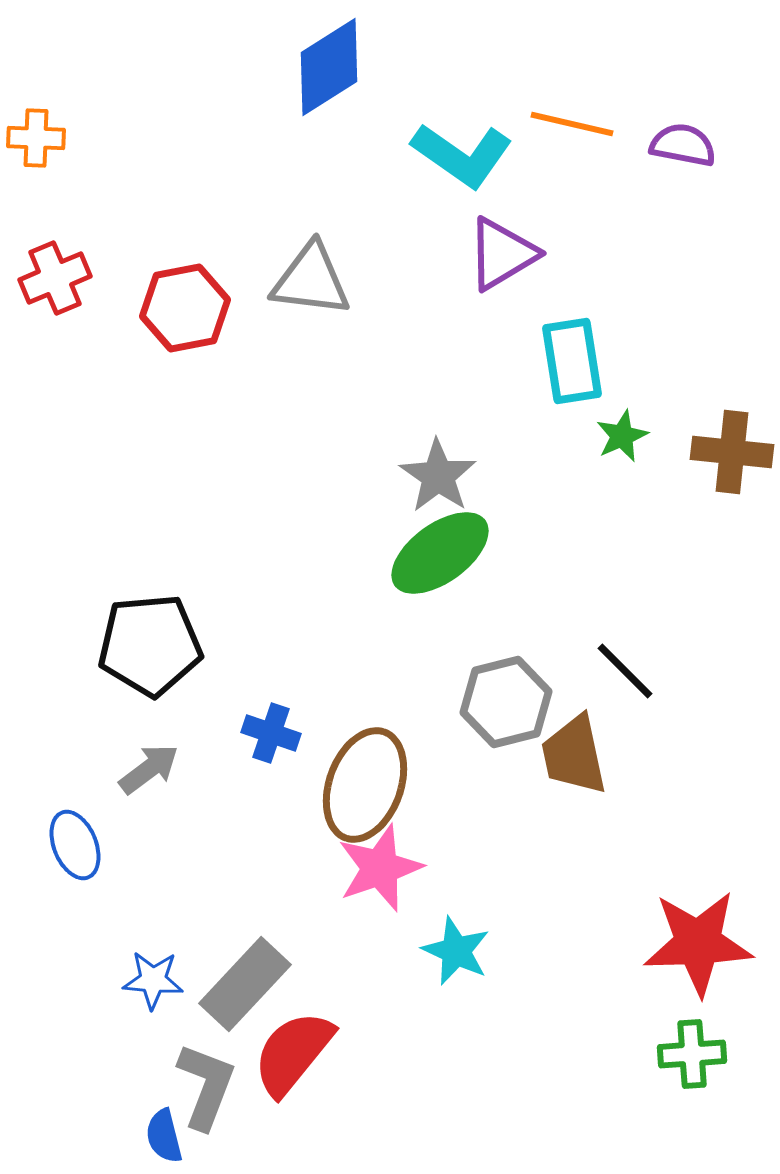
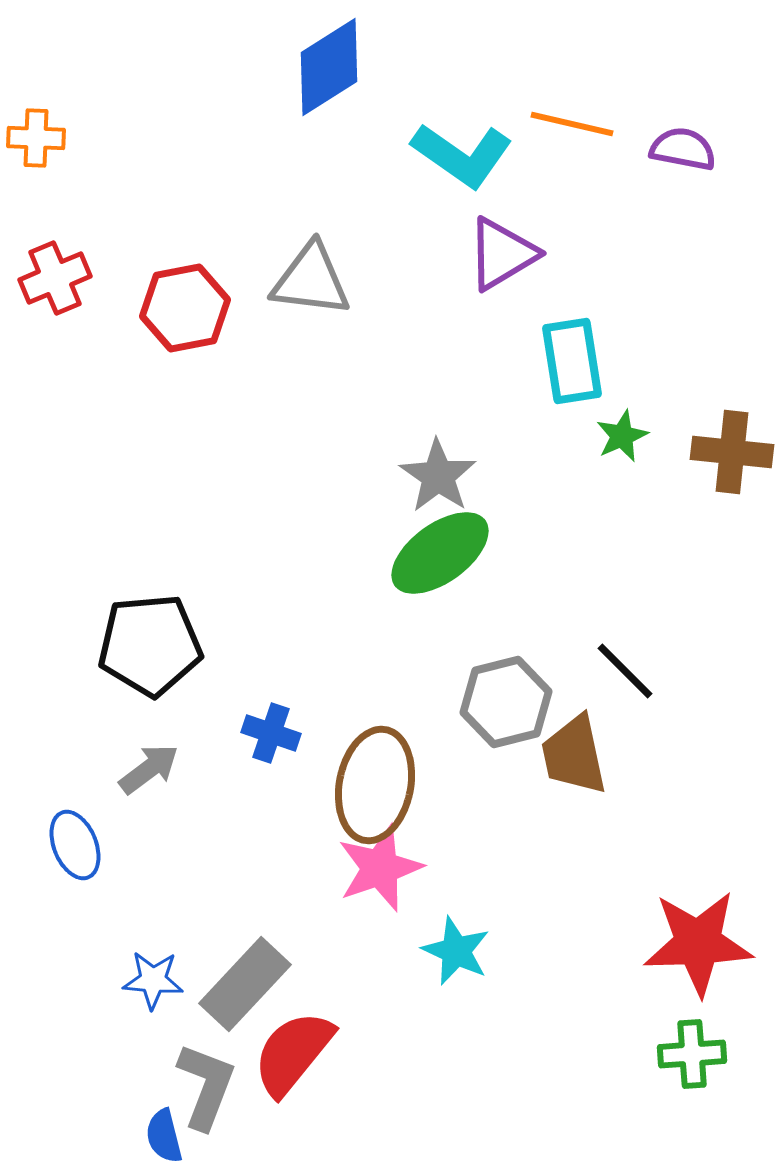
purple semicircle: moved 4 px down
brown ellipse: moved 10 px right; rotated 9 degrees counterclockwise
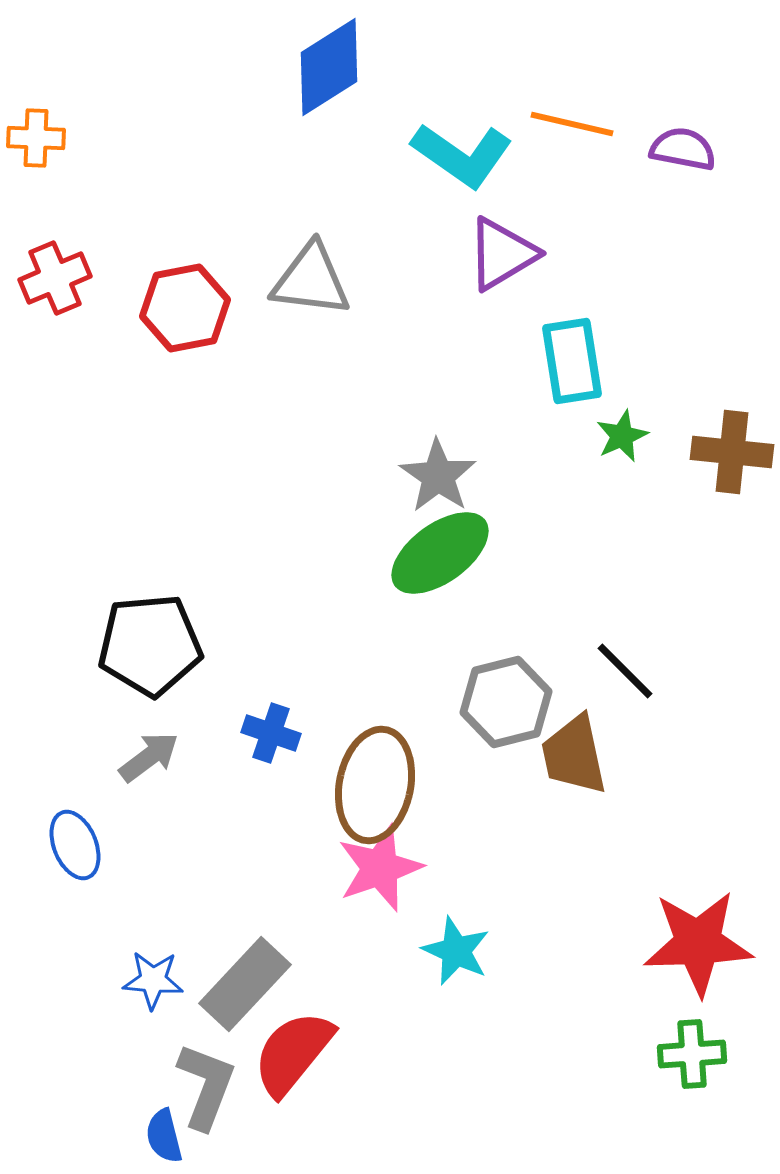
gray arrow: moved 12 px up
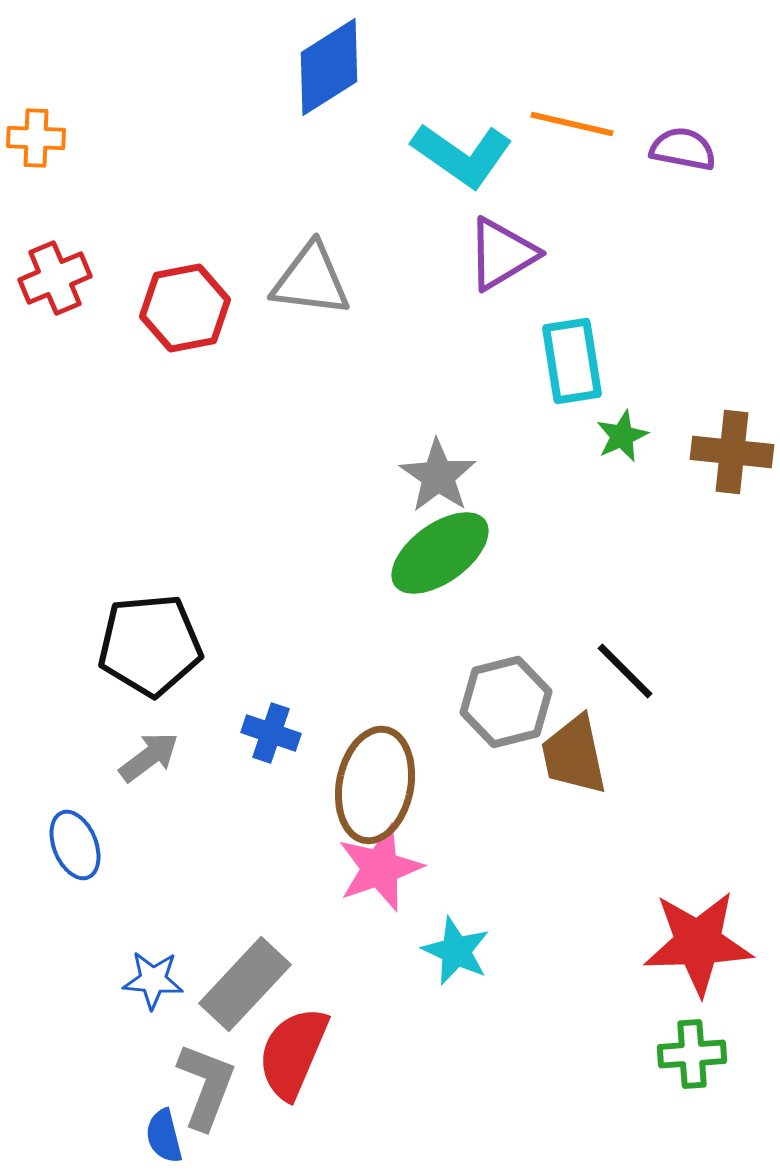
red semicircle: rotated 16 degrees counterclockwise
